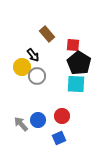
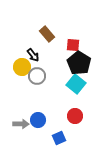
cyan square: rotated 36 degrees clockwise
red circle: moved 13 px right
gray arrow: rotated 133 degrees clockwise
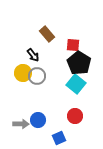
yellow circle: moved 1 px right, 6 px down
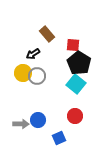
black arrow: moved 1 px up; rotated 96 degrees clockwise
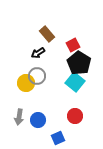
red square: rotated 32 degrees counterclockwise
black arrow: moved 5 px right, 1 px up
yellow circle: moved 3 px right, 10 px down
cyan square: moved 1 px left, 2 px up
gray arrow: moved 2 px left, 7 px up; rotated 98 degrees clockwise
blue square: moved 1 px left
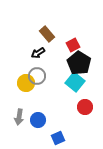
red circle: moved 10 px right, 9 px up
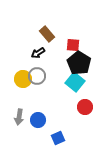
red square: rotated 32 degrees clockwise
yellow circle: moved 3 px left, 4 px up
